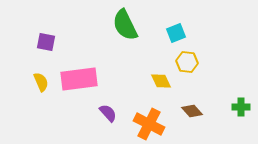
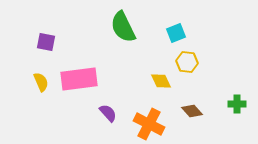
green semicircle: moved 2 px left, 2 px down
green cross: moved 4 px left, 3 px up
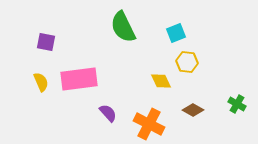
green cross: rotated 30 degrees clockwise
brown diamond: moved 1 px right, 1 px up; rotated 20 degrees counterclockwise
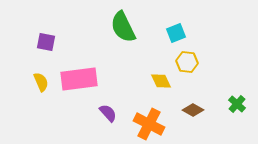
green cross: rotated 12 degrees clockwise
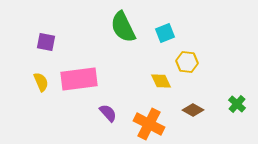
cyan square: moved 11 px left
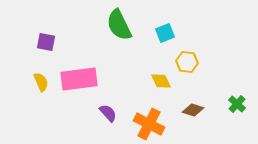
green semicircle: moved 4 px left, 2 px up
brown diamond: rotated 10 degrees counterclockwise
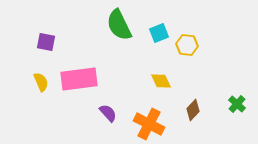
cyan square: moved 6 px left
yellow hexagon: moved 17 px up
brown diamond: rotated 65 degrees counterclockwise
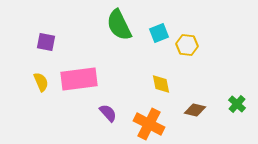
yellow diamond: moved 3 px down; rotated 15 degrees clockwise
brown diamond: moved 2 px right; rotated 60 degrees clockwise
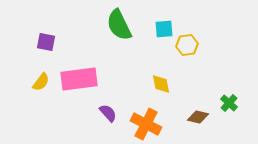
cyan square: moved 5 px right, 4 px up; rotated 18 degrees clockwise
yellow hexagon: rotated 15 degrees counterclockwise
yellow semicircle: rotated 60 degrees clockwise
green cross: moved 8 px left, 1 px up
brown diamond: moved 3 px right, 7 px down
orange cross: moved 3 px left
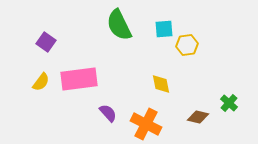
purple square: rotated 24 degrees clockwise
